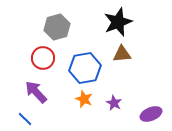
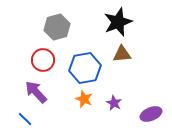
red circle: moved 2 px down
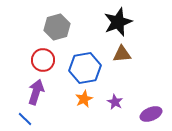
purple arrow: rotated 60 degrees clockwise
orange star: rotated 24 degrees clockwise
purple star: moved 1 px right, 1 px up
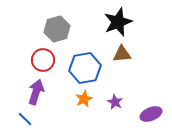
gray hexagon: moved 2 px down
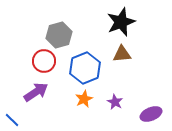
black star: moved 3 px right
gray hexagon: moved 2 px right, 6 px down
red circle: moved 1 px right, 1 px down
blue hexagon: rotated 12 degrees counterclockwise
purple arrow: rotated 40 degrees clockwise
blue line: moved 13 px left, 1 px down
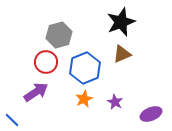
brown triangle: rotated 18 degrees counterclockwise
red circle: moved 2 px right, 1 px down
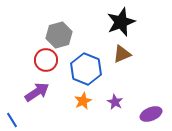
red circle: moved 2 px up
blue hexagon: moved 1 px right, 1 px down; rotated 16 degrees counterclockwise
purple arrow: moved 1 px right
orange star: moved 1 px left, 2 px down
blue line: rotated 14 degrees clockwise
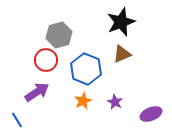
blue line: moved 5 px right
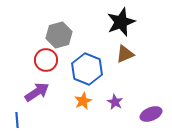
brown triangle: moved 3 px right
blue hexagon: moved 1 px right
blue line: rotated 28 degrees clockwise
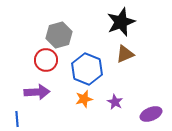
purple arrow: rotated 30 degrees clockwise
orange star: moved 1 px right, 2 px up; rotated 12 degrees clockwise
blue line: moved 1 px up
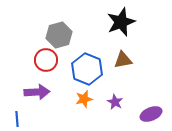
brown triangle: moved 2 px left, 6 px down; rotated 12 degrees clockwise
